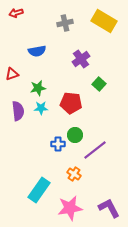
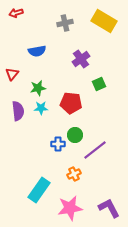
red triangle: rotated 32 degrees counterclockwise
green square: rotated 24 degrees clockwise
orange cross: rotated 32 degrees clockwise
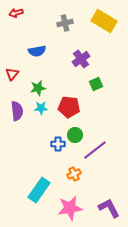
green square: moved 3 px left
red pentagon: moved 2 px left, 4 px down
purple semicircle: moved 1 px left
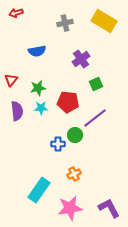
red triangle: moved 1 px left, 6 px down
red pentagon: moved 1 px left, 5 px up
purple line: moved 32 px up
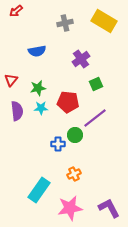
red arrow: moved 2 px up; rotated 24 degrees counterclockwise
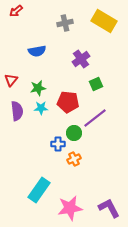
green circle: moved 1 px left, 2 px up
orange cross: moved 15 px up
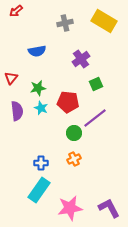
red triangle: moved 2 px up
cyan star: rotated 24 degrees clockwise
blue cross: moved 17 px left, 19 px down
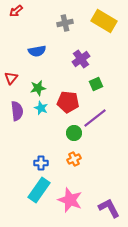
pink star: moved 8 px up; rotated 30 degrees clockwise
